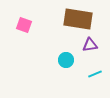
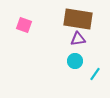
purple triangle: moved 12 px left, 6 px up
cyan circle: moved 9 px right, 1 px down
cyan line: rotated 32 degrees counterclockwise
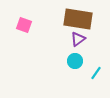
purple triangle: rotated 28 degrees counterclockwise
cyan line: moved 1 px right, 1 px up
